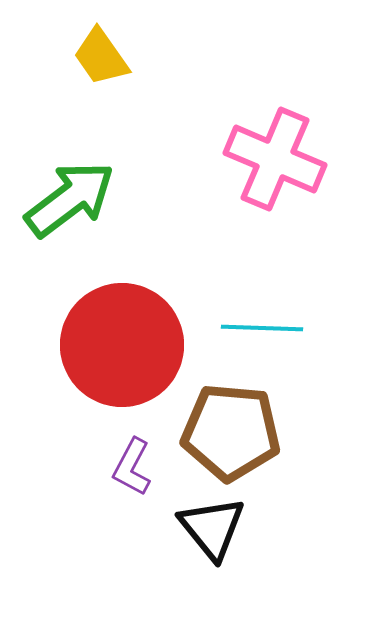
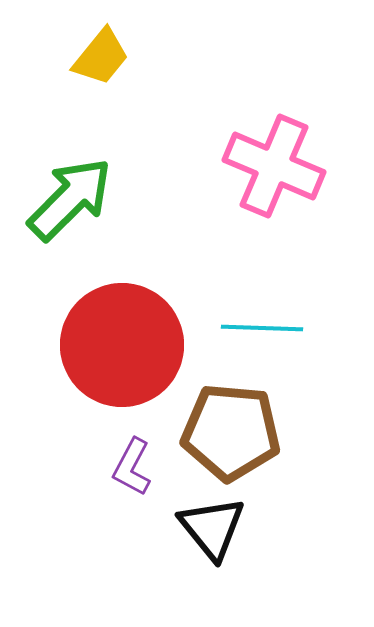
yellow trapezoid: rotated 106 degrees counterclockwise
pink cross: moved 1 px left, 7 px down
green arrow: rotated 8 degrees counterclockwise
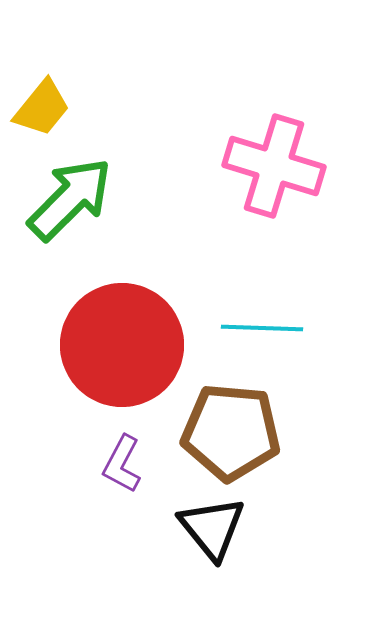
yellow trapezoid: moved 59 px left, 51 px down
pink cross: rotated 6 degrees counterclockwise
purple L-shape: moved 10 px left, 3 px up
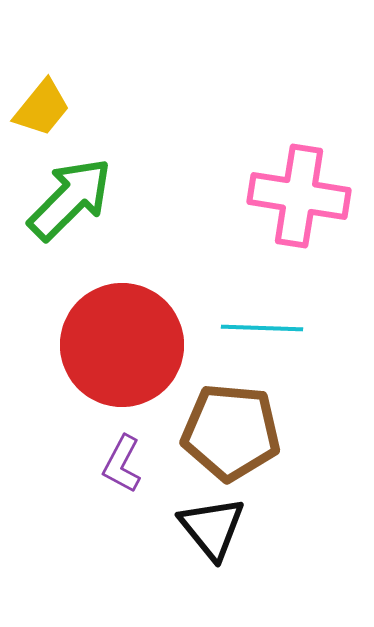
pink cross: moved 25 px right, 30 px down; rotated 8 degrees counterclockwise
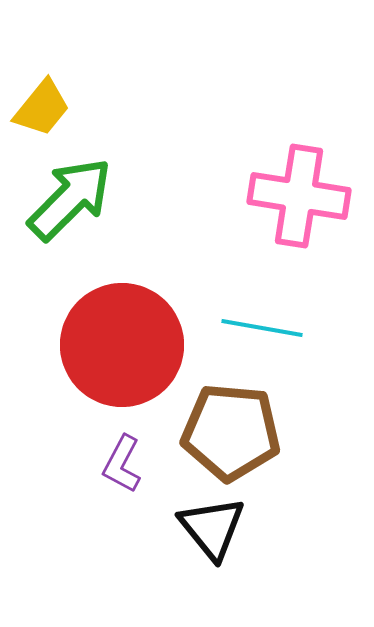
cyan line: rotated 8 degrees clockwise
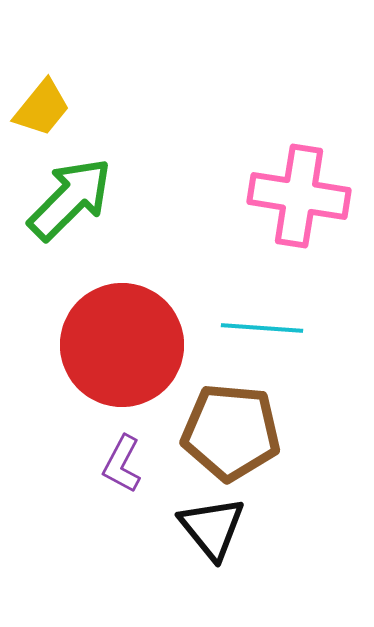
cyan line: rotated 6 degrees counterclockwise
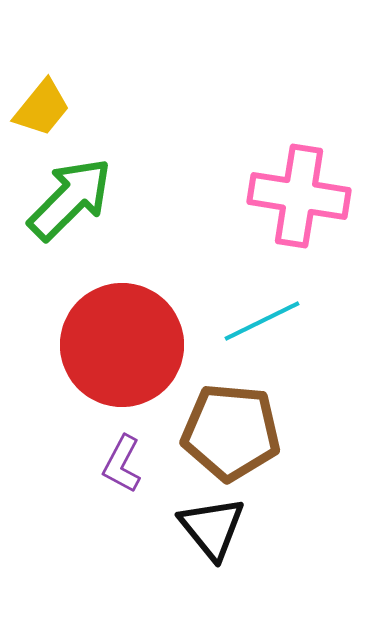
cyan line: moved 7 px up; rotated 30 degrees counterclockwise
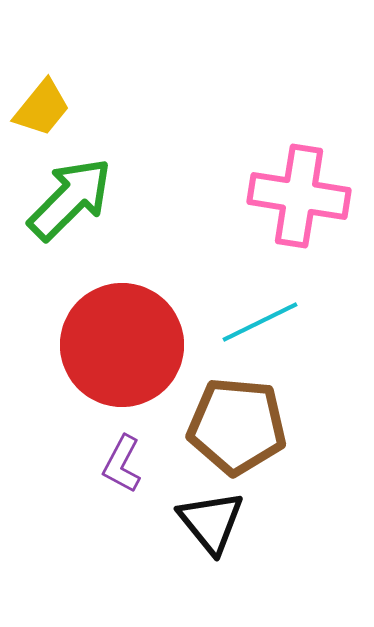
cyan line: moved 2 px left, 1 px down
brown pentagon: moved 6 px right, 6 px up
black triangle: moved 1 px left, 6 px up
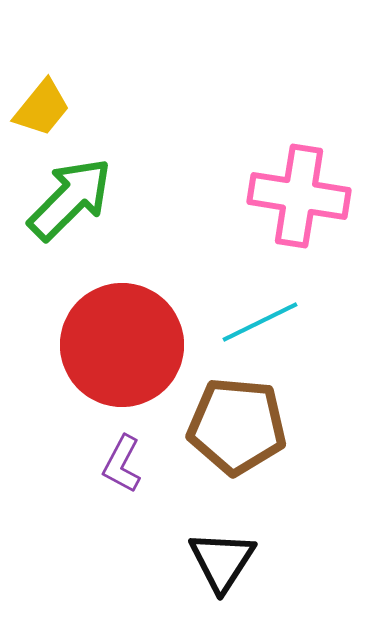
black triangle: moved 11 px right, 39 px down; rotated 12 degrees clockwise
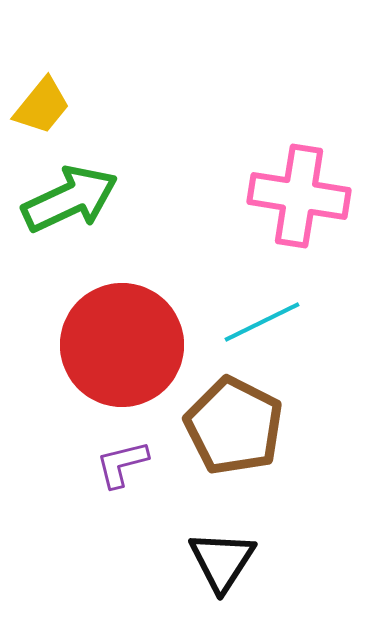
yellow trapezoid: moved 2 px up
green arrow: rotated 20 degrees clockwise
cyan line: moved 2 px right
brown pentagon: moved 3 px left; rotated 22 degrees clockwise
purple L-shape: rotated 48 degrees clockwise
